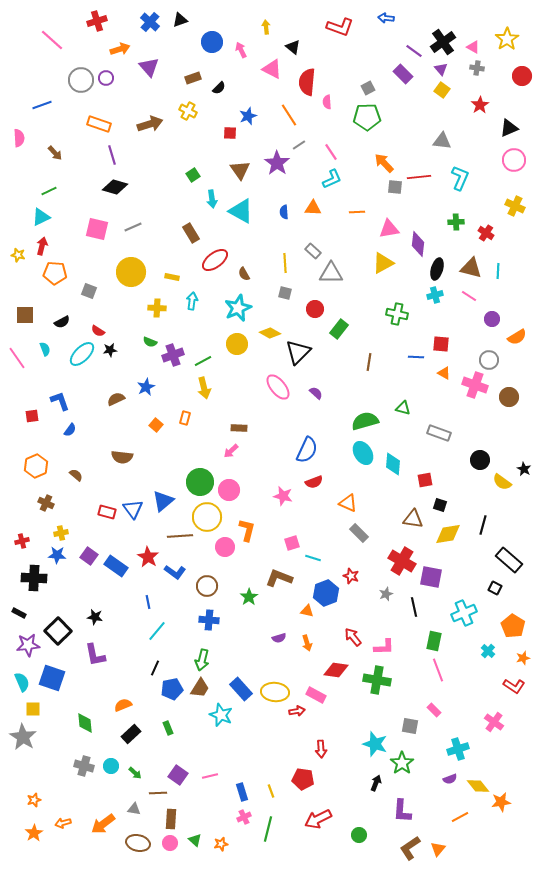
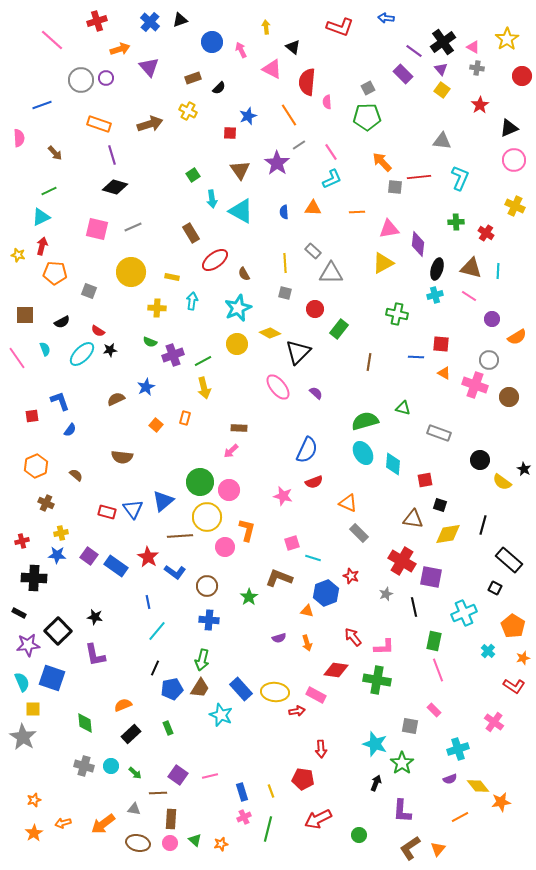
orange arrow at (384, 163): moved 2 px left, 1 px up
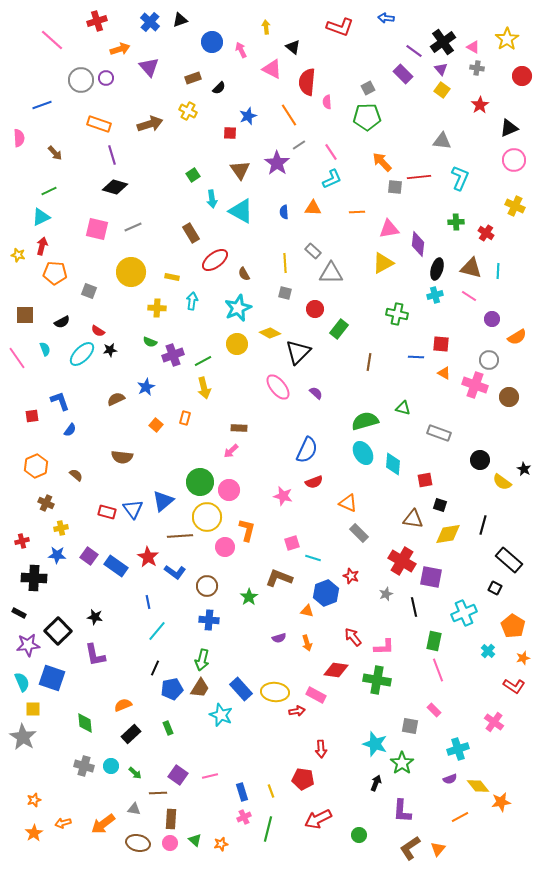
yellow cross at (61, 533): moved 5 px up
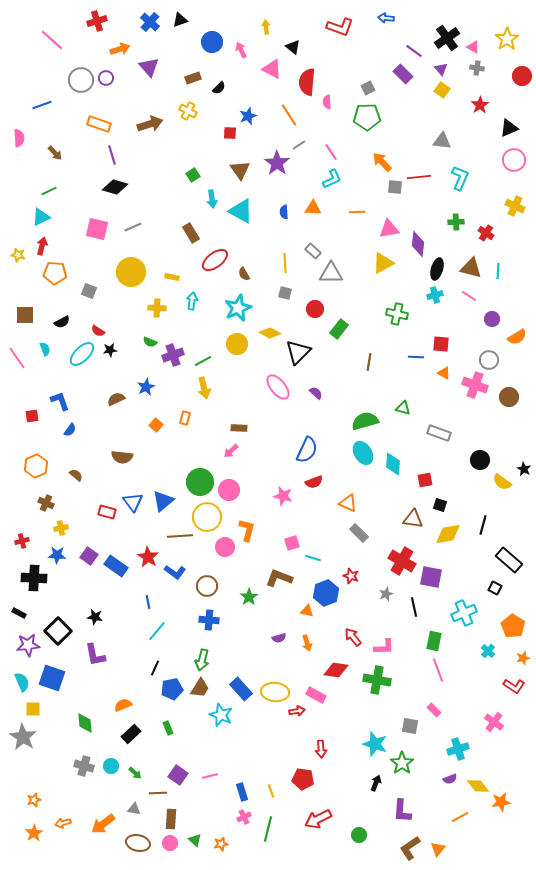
black cross at (443, 42): moved 4 px right, 4 px up
blue triangle at (133, 509): moved 7 px up
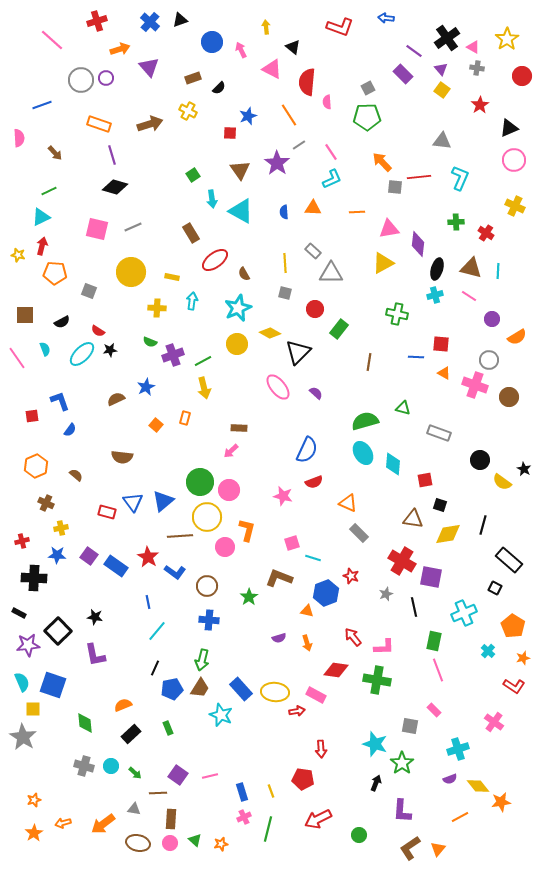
blue square at (52, 678): moved 1 px right, 7 px down
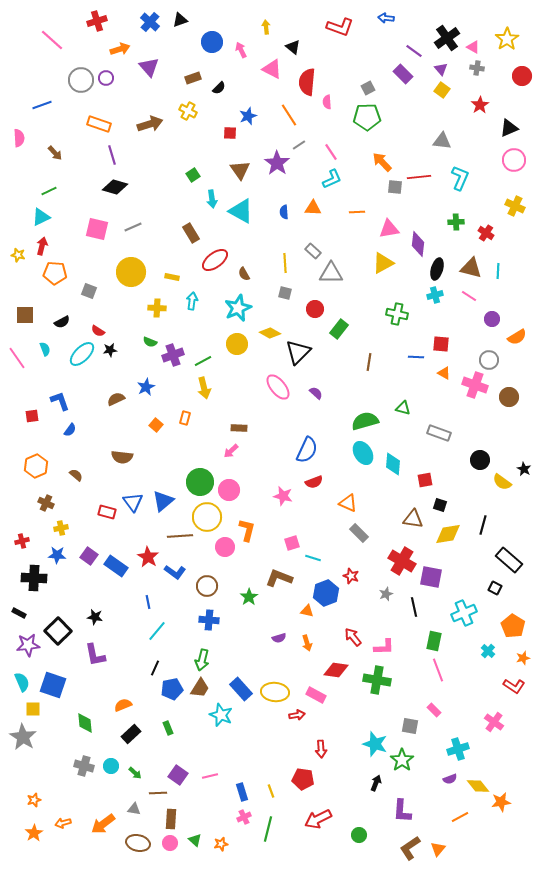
red arrow at (297, 711): moved 4 px down
green star at (402, 763): moved 3 px up
